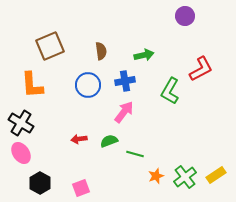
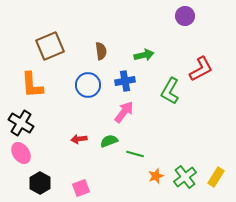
yellow rectangle: moved 2 px down; rotated 24 degrees counterclockwise
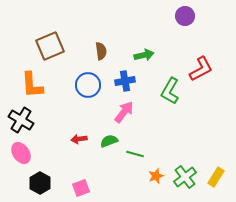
black cross: moved 3 px up
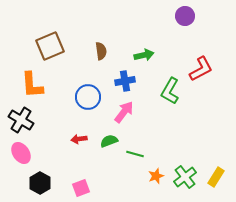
blue circle: moved 12 px down
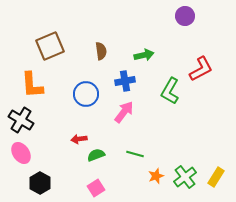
blue circle: moved 2 px left, 3 px up
green semicircle: moved 13 px left, 14 px down
pink square: moved 15 px right; rotated 12 degrees counterclockwise
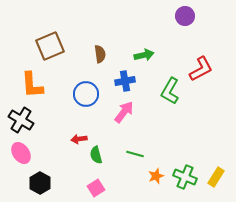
brown semicircle: moved 1 px left, 3 px down
green semicircle: rotated 84 degrees counterclockwise
green cross: rotated 30 degrees counterclockwise
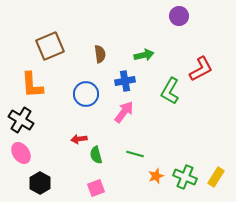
purple circle: moved 6 px left
pink square: rotated 12 degrees clockwise
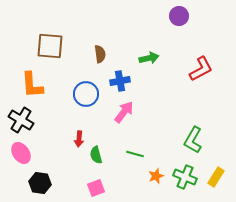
brown square: rotated 28 degrees clockwise
green arrow: moved 5 px right, 3 px down
blue cross: moved 5 px left
green L-shape: moved 23 px right, 49 px down
red arrow: rotated 77 degrees counterclockwise
black hexagon: rotated 20 degrees counterclockwise
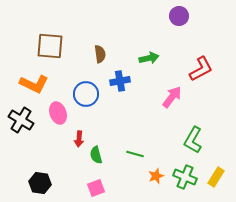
orange L-shape: moved 2 px right, 1 px up; rotated 60 degrees counterclockwise
pink arrow: moved 48 px right, 15 px up
pink ellipse: moved 37 px right, 40 px up; rotated 15 degrees clockwise
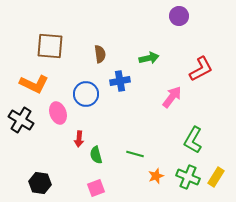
green cross: moved 3 px right
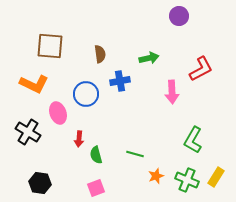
pink arrow: moved 5 px up; rotated 140 degrees clockwise
black cross: moved 7 px right, 12 px down
green cross: moved 1 px left, 3 px down
